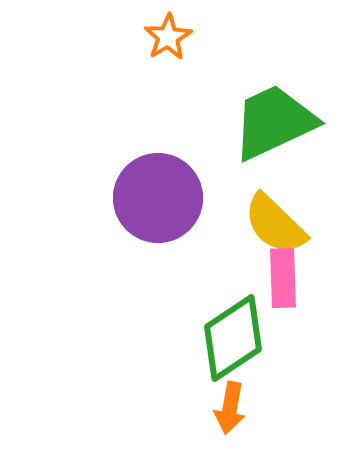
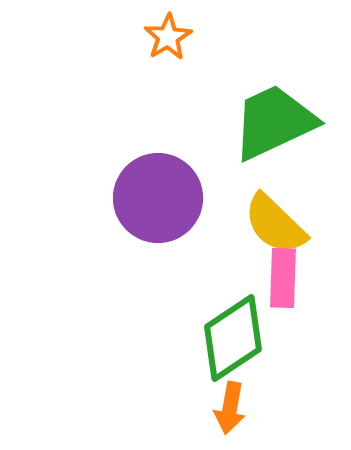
pink rectangle: rotated 4 degrees clockwise
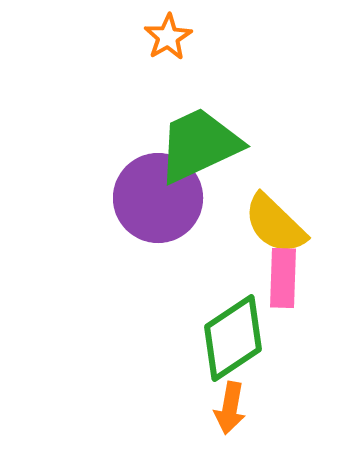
green trapezoid: moved 75 px left, 23 px down
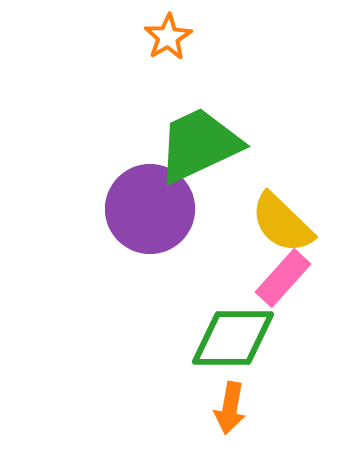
purple circle: moved 8 px left, 11 px down
yellow semicircle: moved 7 px right, 1 px up
pink rectangle: rotated 40 degrees clockwise
green diamond: rotated 34 degrees clockwise
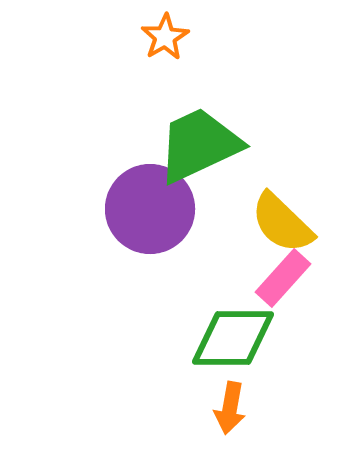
orange star: moved 3 px left
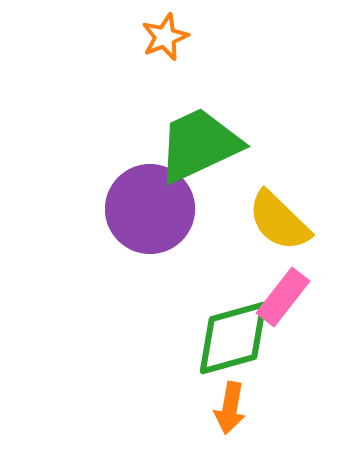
orange star: rotated 9 degrees clockwise
yellow semicircle: moved 3 px left, 2 px up
pink rectangle: moved 19 px down; rotated 4 degrees counterclockwise
green diamond: rotated 16 degrees counterclockwise
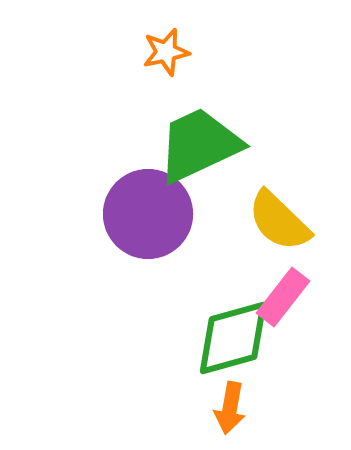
orange star: moved 1 px right, 15 px down; rotated 9 degrees clockwise
purple circle: moved 2 px left, 5 px down
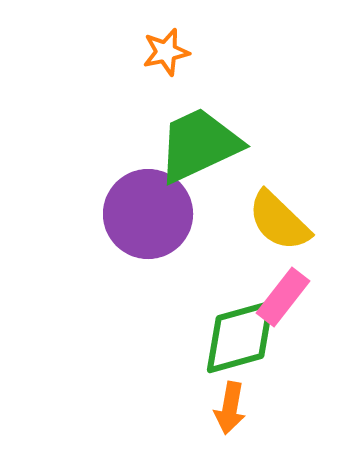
green diamond: moved 7 px right, 1 px up
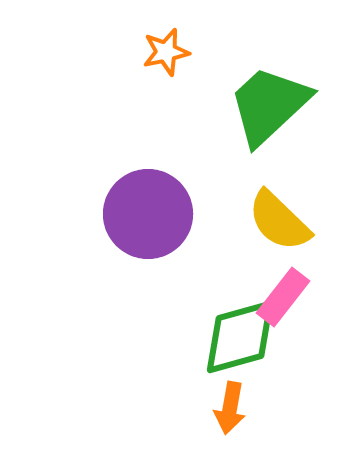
green trapezoid: moved 70 px right, 40 px up; rotated 18 degrees counterclockwise
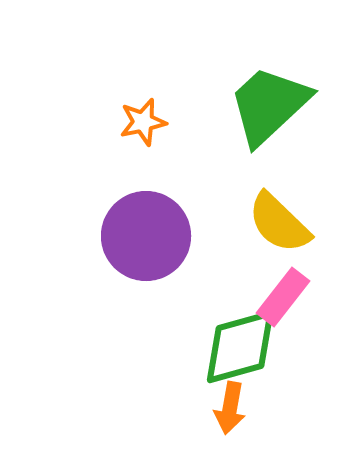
orange star: moved 23 px left, 70 px down
purple circle: moved 2 px left, 22 px down
yellow semicircle: moved 2 px down
green diamond: moved 10 px down
